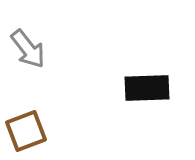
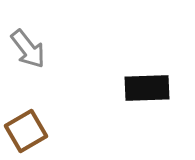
brown square: rotated 9 degrees counterclockwise
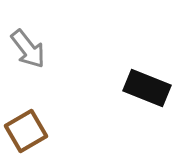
black rectangle: rotated 24 degrees clockwise
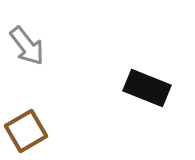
gray arrow: moved 1 px left, 3 px up
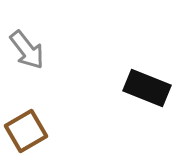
gray arrow: moved 4 px down
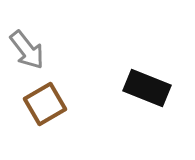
brown square: moved 19 px right, 27 px up
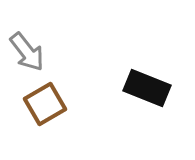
gray arrow: moved 2 px down
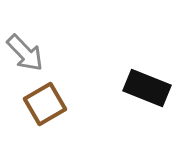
gray arrow: moved 2 px left, 1 px down; rotated 6 degrees counterclockwise
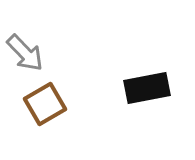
black rectangle: rotated 33 degrees counterclockwise
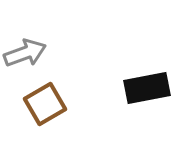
gray arrow: rotated 66 degrees counterclockwise
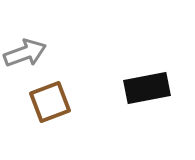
brown square: moved 5 px right, 2 px up; rotated 9 degrees clockwise
